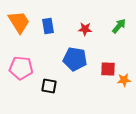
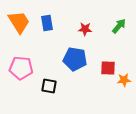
blue rectangle: moved 1 px left, 3 px up
red square: moved 1 px up
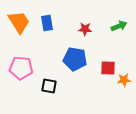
green arrow: rotated 28 degrees clockwise
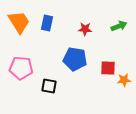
blue rectangle: rotated 21 degrees clockwise
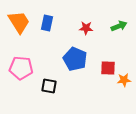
red star: moved 1 px right, 1 px up
blue pentagon: rotated 15 degrees clockwise
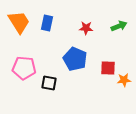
pink pentagon: moved 3 px right
black square: moved 3 px up
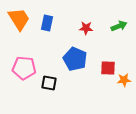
orange trapezoid: moved 3 px up
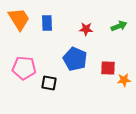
blue rectangle: rotated 14 degrees counterclockwise
red star: moved 1 px down
